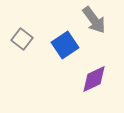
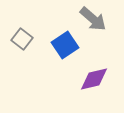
gray arrow: moved 1 px left, 1 px up; rotated 12 degrees counterclockwise
purple diamond: rotated 12 degrees clockwise
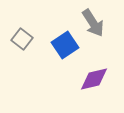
gray arrow: moved 4 px down; rotated 16 degrees clockwise
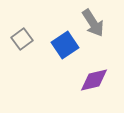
gray square: rotated 15 degrees clockwise
purple diamond: moved 1 px down
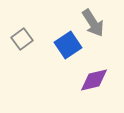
blue square: moved 3 px right
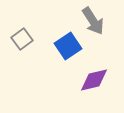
gray arrow: moved 2 px up
blue square: moved 1 px down
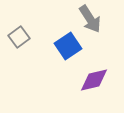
gray arrow: moved 3 px left, 2 px up
gray square: moved 3 px left, 2 px up
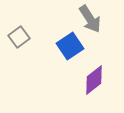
blue square: moved 2 px right
purple diamond: rotated 24 degrees counterclockwise
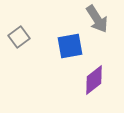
gray arrow: moved 7 px right
blue square: rotated 24 degrees clockwise
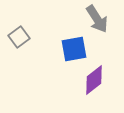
blue square: moved 4 px right, 3 px down
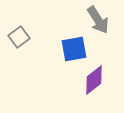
gray arrow: moved 1 px right, 1 px down
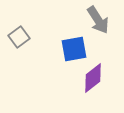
purple diamond: moved 1 px left, 2 px up
